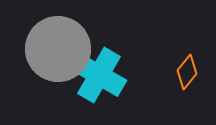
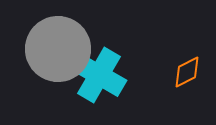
orange diamond: rotated 24 degrees clockwise
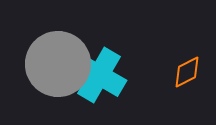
gray circle: moved 15 px down
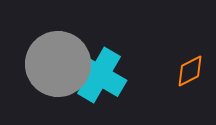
orange diamond: moved 3 px right, 1 px up
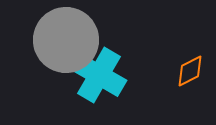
gray circle: moved 8 px right, 24 px up
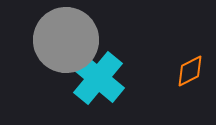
cyan cross: moved 1 px left, 3 px down; rotated 10 degrees clockwise
